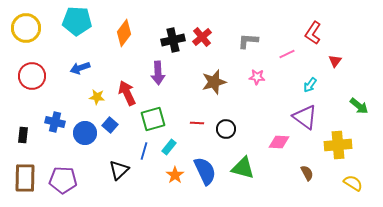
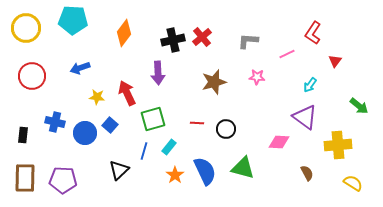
cyan pentagon: moved 4 px left, 1 px up
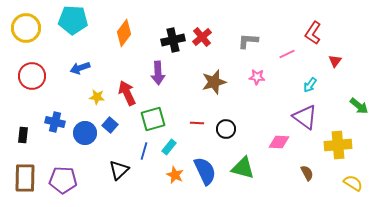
orange star: rotated 12 degrees counterclockwise
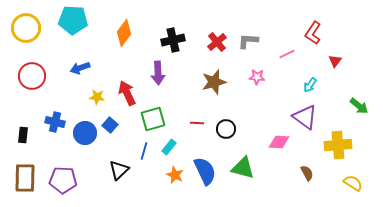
red cross: moved 15 px right, 5 px down
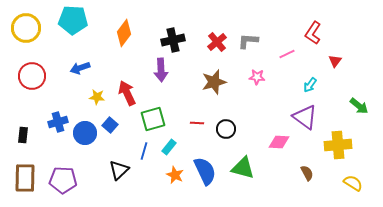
purple arrow: moved 3 px right, 3 px up
blue cross: moved 3 px right; rotated 30 degrees counterclockwise
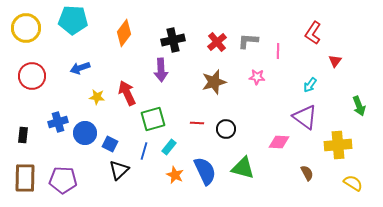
pink line: moved 9 px left, 3 px up; rotated 63 degrees counterclockwise
green arrow: rotated 30 degrees clockwise
blue square: moved 19 px down; rotated 14 degrees counterclockwise
